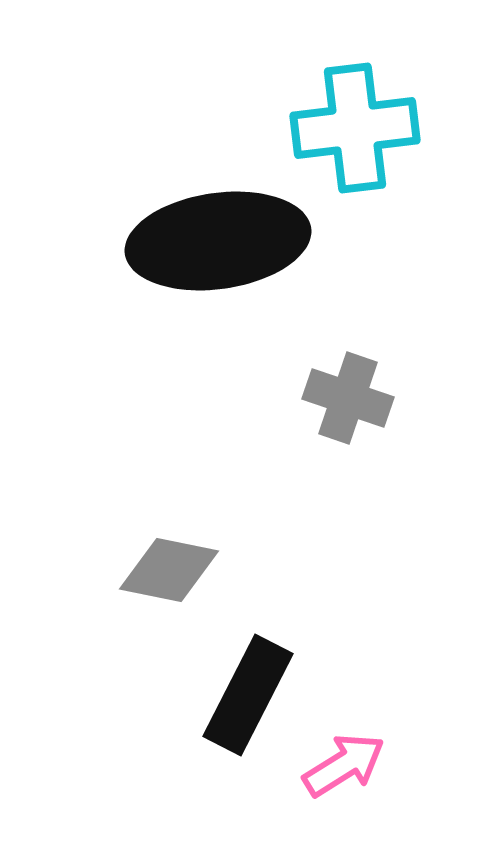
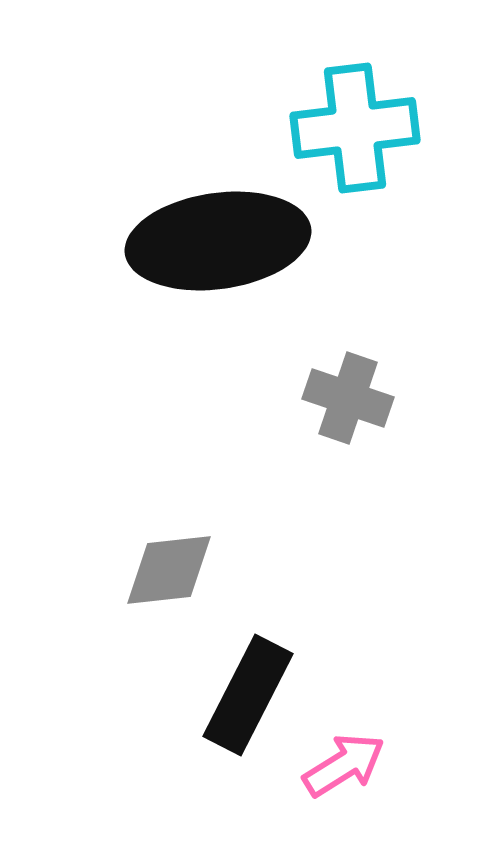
gray diamond: rotated 18 degrees counterclockwise
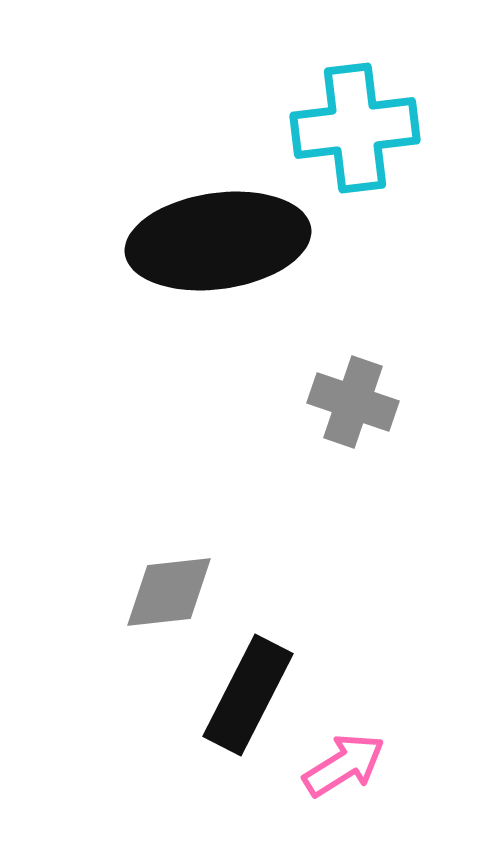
gray cross: moved 5 px right, 4 px down
gray diamond: moved 22 px down
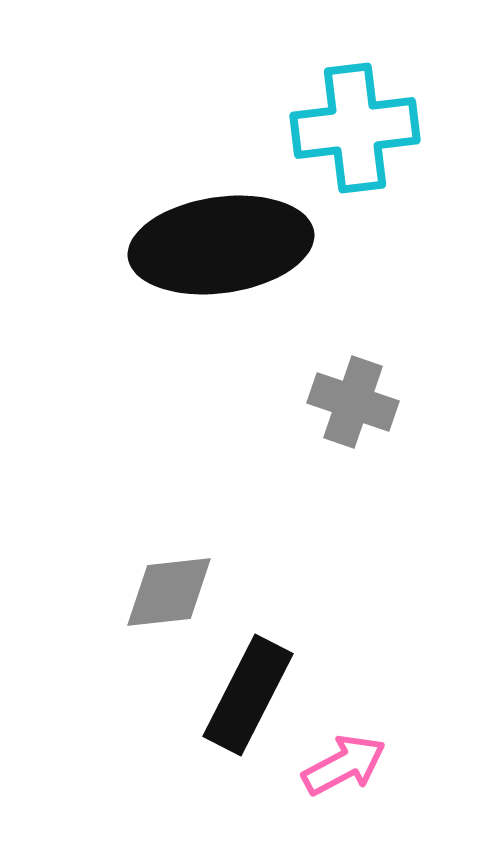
black ellipse: moved 3 px right, 4 px down
pink arrow: rotated 4 degrees clockwise
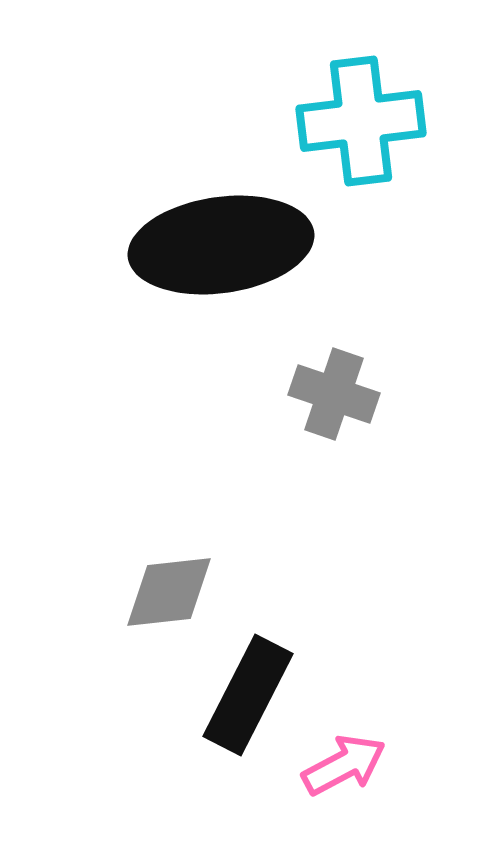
cyan cross: moved 6 px right, 7 px up
gray cross: moved 19 px left, 8 px up
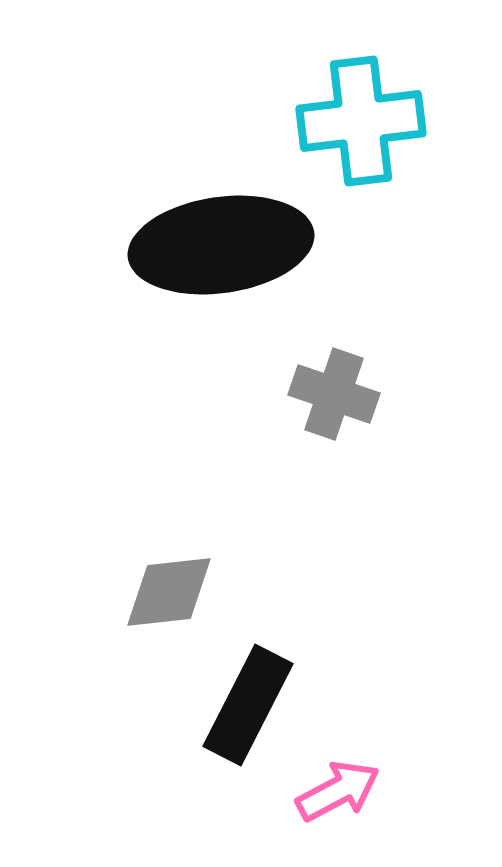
black rectangle: moved 10 px down
pink arrow: moved 6 px left, 26 px down
